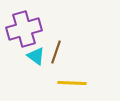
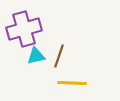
brown line: moved 3 px right, 4 px down
cyan triangle: rotated 48 degrees counterclockwise
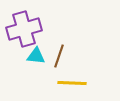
cyan triangle: rotated 18 degrees clockwise
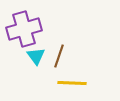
cyan triangle: rotated 48 degrees clockwise
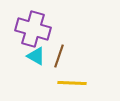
purple cross: moved 9 px right; rotated 32 degrees clockwise
cyan triangle: rotated 24 degrees counterclockwise
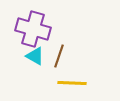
cyan triangle: moved 1 px left
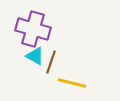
brown line: moved 8 px left, 6 px down
yellow line: rotated 12 degrees clockwise
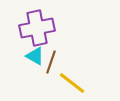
purple cross: moved 4 px right, 1 px up; rotated 28 degrees counterclockwise
yellow line: rotated 24 degrees clockwise
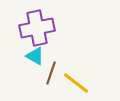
brown line: moved 11 px down
yellow line: moved 4 px right
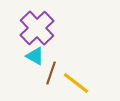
purple cross: rotated 32 degrees counterclockwise
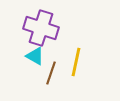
purple cross: moved 4 px right; rotated 28 degrees counterclockwise
yellow line: moved 21 px up; rotated 64 degrees clockwise
